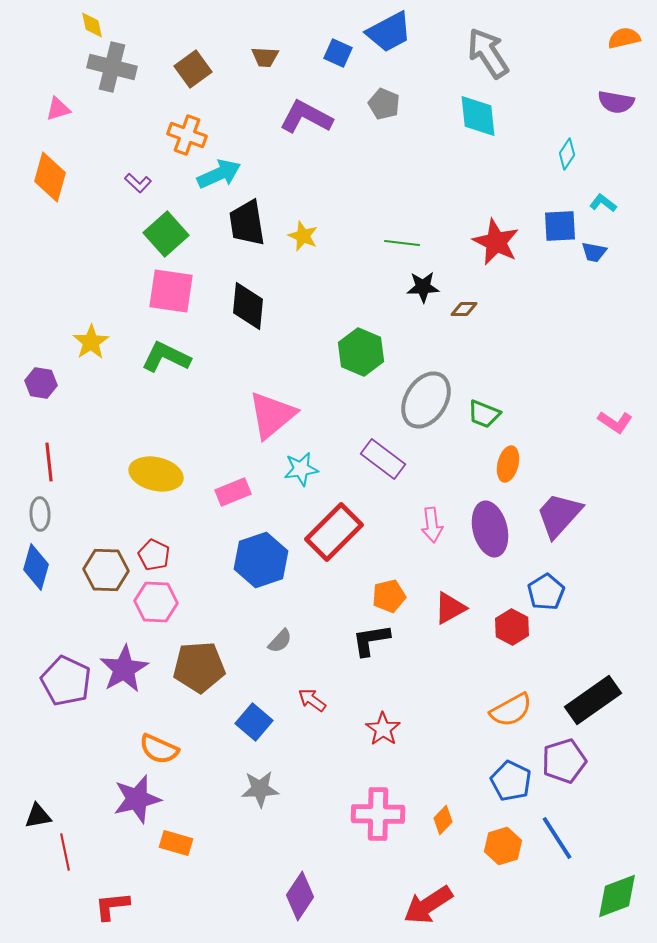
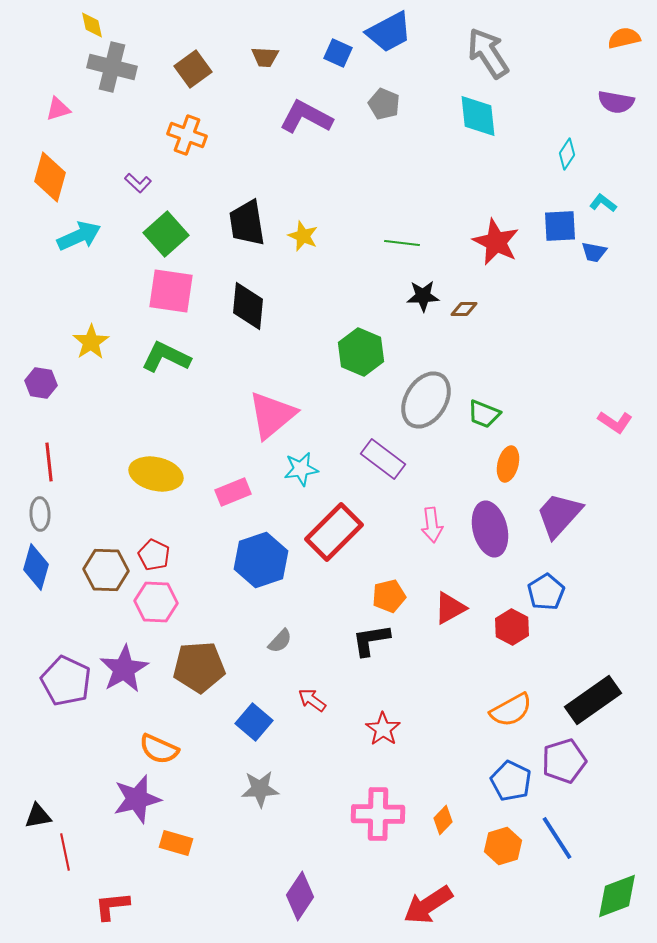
cyan arrow at (219, 174): moved 140 px left, 62 px down
black star at (423, 287): moved 9 px down
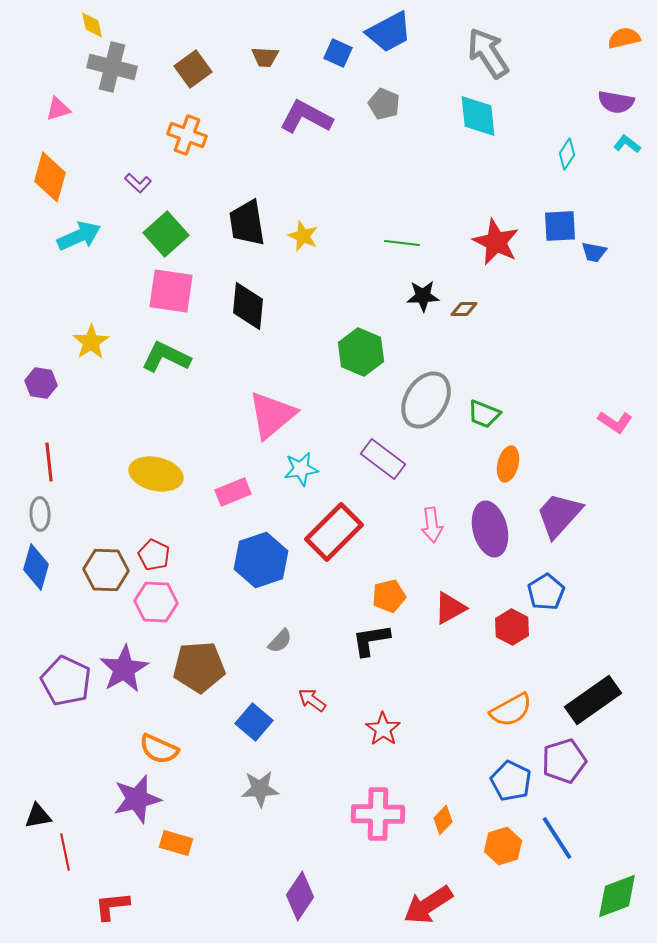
cyan L-shape at (603, 203): moved 24 px right, 59 px up
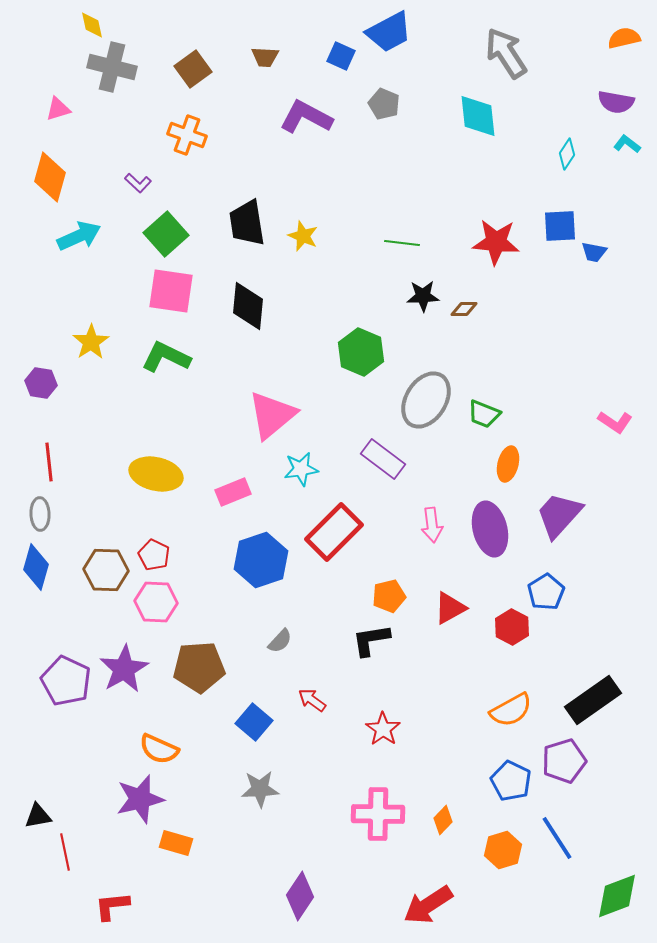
blue square at (338, 53): moved 3 px right, 3 px down
gray arrow at (488, 53): moved 18 px right
red star at (496, 242): rotated 21 degrees counterclockwise
purple star at (137, 799): moved 3 px right
orange hexagon at (503, 846): moved 4 px down
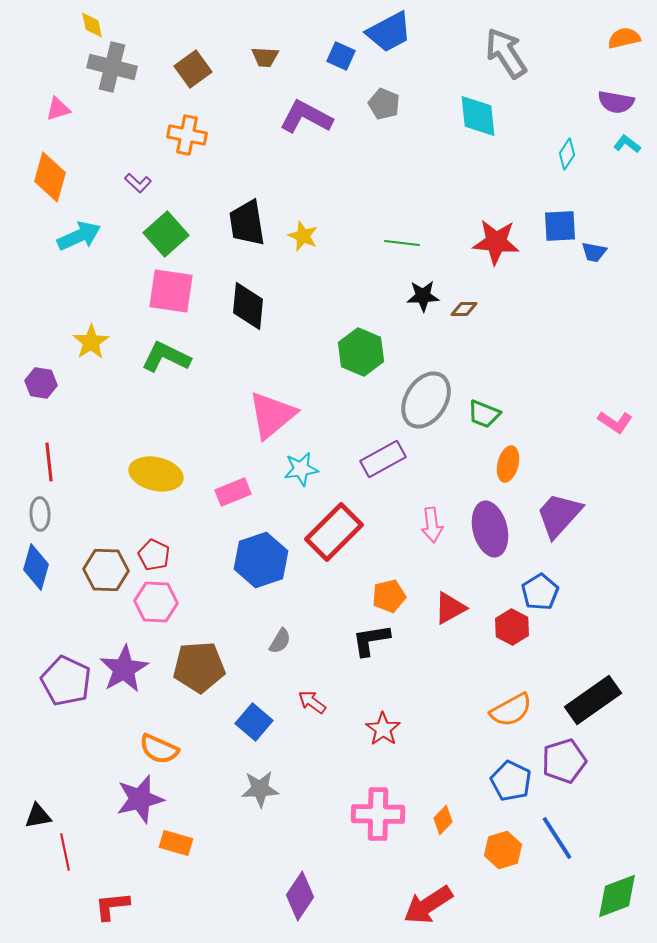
orange cross at (187, 135): rotated 9 degrees counterclockwise
purple rectangle at (383, 459): rotated 66 degrees counterclockwise
blue pentagon at (546, 592): moved 6 px left
gray semicircle at (280, 641): rotated 12 degrees counterclockwise
red arrow at (312, 700): moved 2 px down
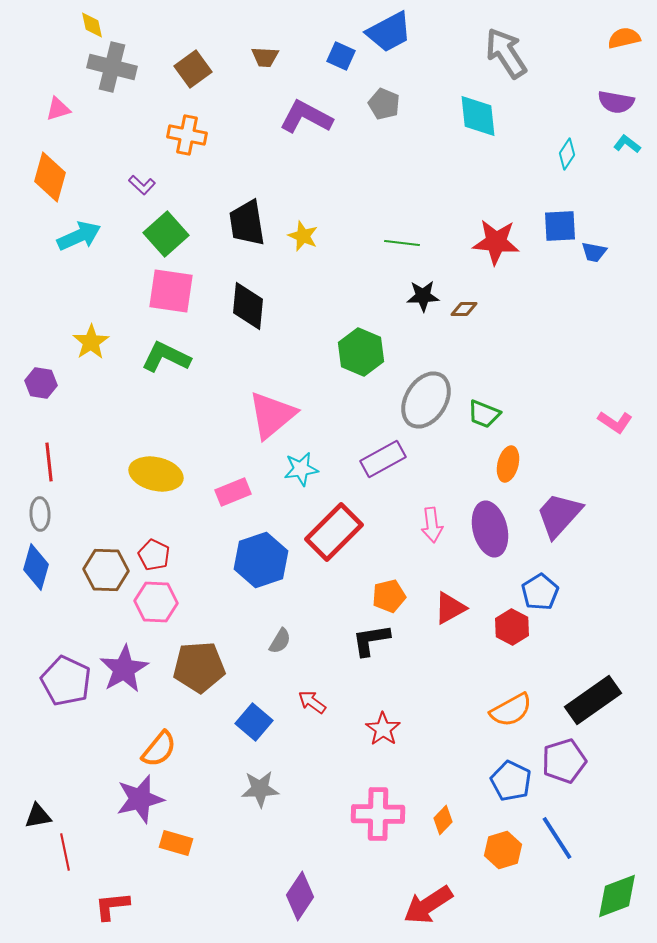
purple L-shape at (138, 183): moved 4 px right, 2 px down
orange semicircle at (159, 749): rotated 75 degrees counterclockwise
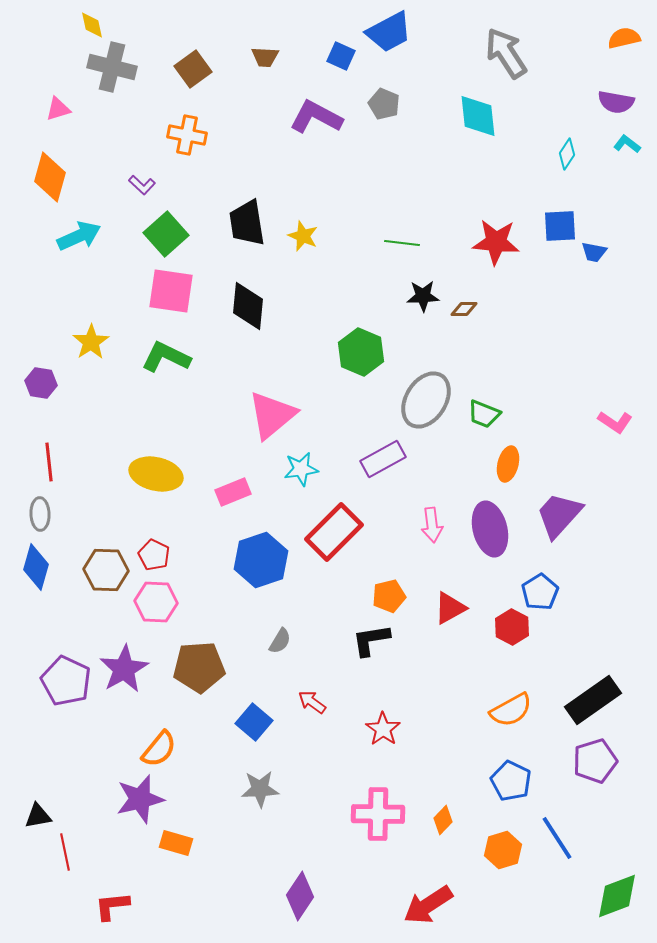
purple L-shape at (306, 117): moved 10 px right
purple pentagon at (564, 761): moved 31 px right
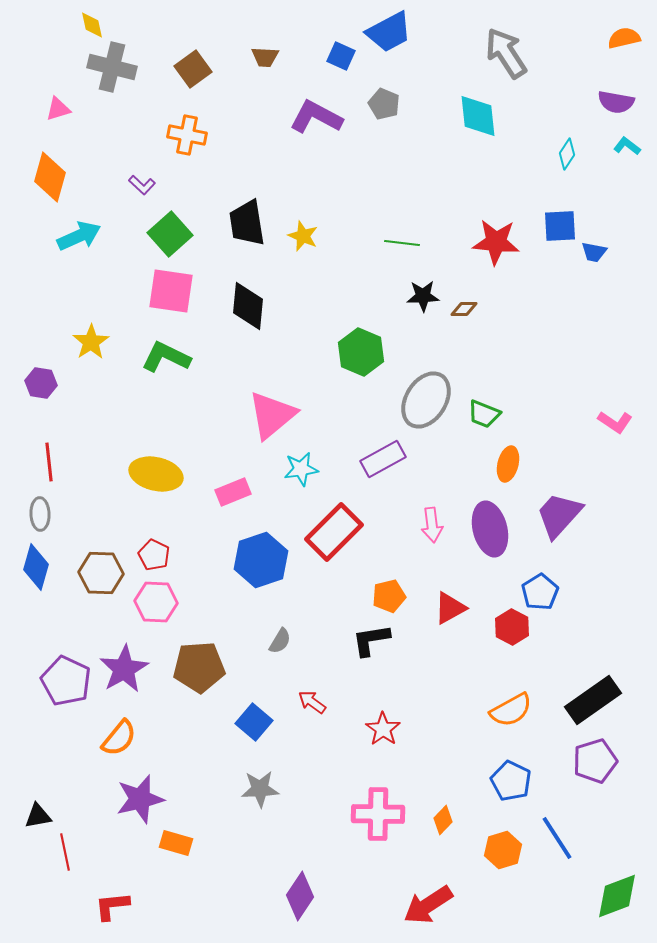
cyan L-shape at (627, 144): moved 2 px down
green square at (166, 234): moved 4 px right
brown hexagon at (106, 570): moved 5 px left, 3 px down
orange semicircle at (159, 749): moved 40 px left, 11 px up
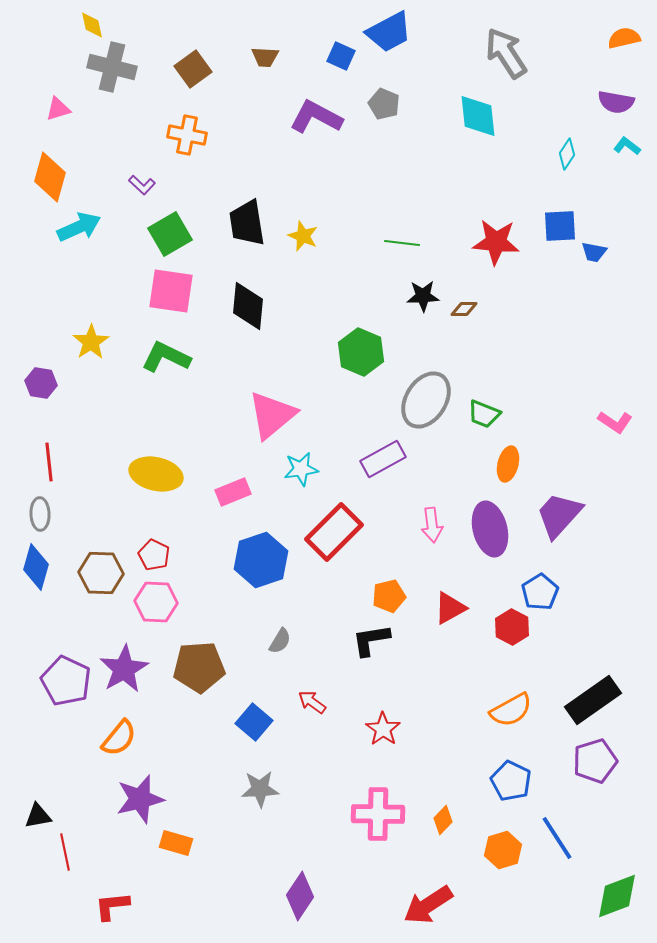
green square at (170, 234): rotated 12 degrees clockwise
cyan arrow at (79, 236): moved 9 px up
